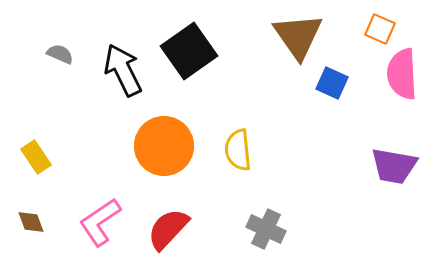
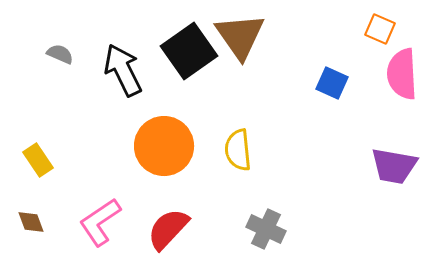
brown triangle: moved 58 px left
yellow rectangle: moved 2 px right, 3 px down
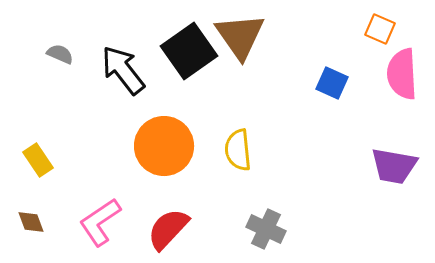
black arrow: rotated 12 degrees counterclockwise
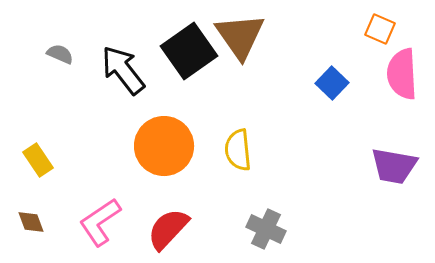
blue square: rotated 20 degrees clockwise
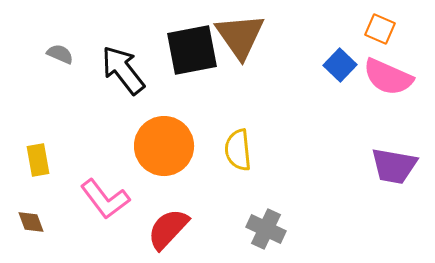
black square: moved 3 px right, 1 px up; rotated 24 degrees clockwise
pink semicircle: moved 14 px left, 3 px down; rotated 63 degrees counterclockwise
blue square: moved 8 px right, 18 px up
yellow rectangle: rotated 24 degrees clockwise
pink L-shape: moved 5 px right, 23 px up; rotated 93 degrees counterclockwise
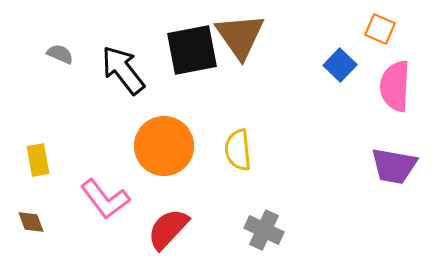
pink semicircle: moved 7 px right, 9 px down; rotated 69 degrees clockwise
gray cross: moved 2 px left, 1 px down
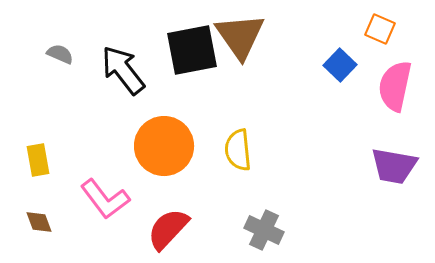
pink semicircle: rotated 9 degrees clockwise
brown diamond: moved 8 px right
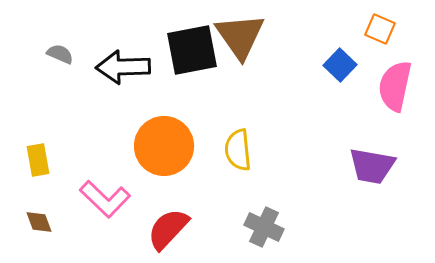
black arrow: moved 3 px up; rotated 54 degrees counterclockwise
purple trapezoid: moved 22 px left
pink L-shape: rotated 9 degrees counterclockwise
gray cross: moved 3 px up
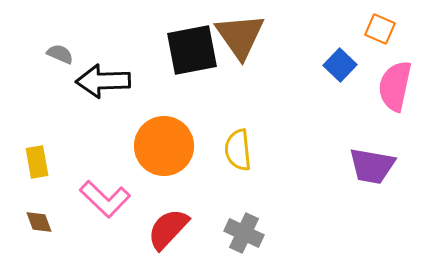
black arrow: moved 20 px left, 14 px down
yellow rectangle: moved 1 px left, 2 px down
gray cross: moved 20 px left, 6 px down
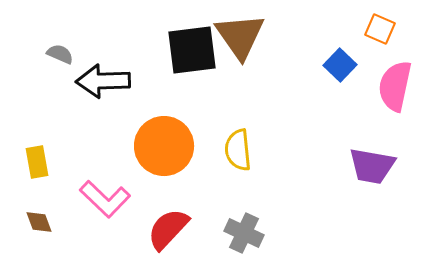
black square: rotated 4 degrees clockwise
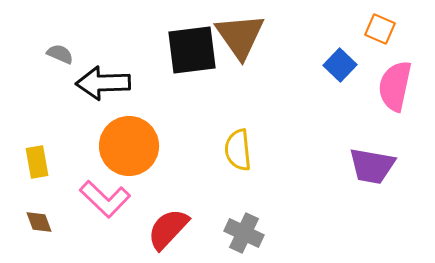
black arrow: moved 2 px down
orange circle: moved 35 px left
